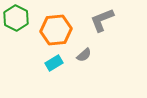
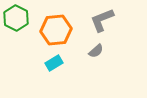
gray semicircle: moved 12 px right, 4 px up
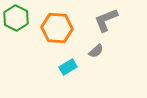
gray L-shape: moved 4 px right
orange hexagon: moved 1 px right, 2 px up; rotated 8 degrees clockwise
cyan rectangle: moved 14 px right, 4 px down
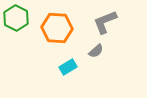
gray L-shape: moved 1 px left, 2 px down
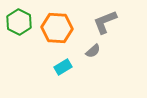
green hexagon: moved 3 px right, 4 px down
gray semicircle: moved 3 px left
cyan rectangle: moved 5 px left
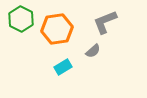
green hexagon: moved 2 px right, 3 px up
orange hexagon: moved 1 px down; rotated 12 degrees counterclockwise
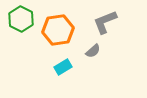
orange hexagon: moved 1 px right, 1 px down
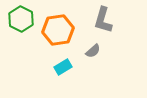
gray L-shape: moved 2 px left, 2 px up; rotated 52 degrees counterclockwise
